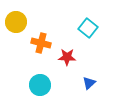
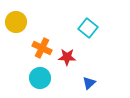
orange cross: moved 1 px right, 5 px down; rotated 12 degrees clockwise
cyan circle: moved 7 px up
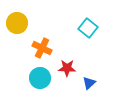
yellow circle: moved 1 px right, 1 px down
red star: moved 11 px down
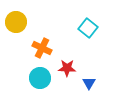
yellow circle: moved 1 px left, 1 px up
blue triangle: rotated 16 degrees counterclockwise
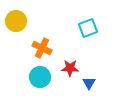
yellow circle: moved 1 px up
cyan square: rotated 30 degrees clockwise
red star: moved 3 px right
cyan circle: moved 1 px up
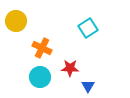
cyan square: rotated 12 degrees counterclockwise
blue triangle: moved 1 px left, 3 px down
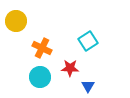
cyan square: moved 13 px down
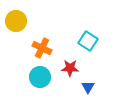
cyan square: rotated 24 degrees counterclockwise
blue triangle: moved 1 px down
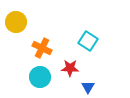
yellow circle: moved 1 px down
